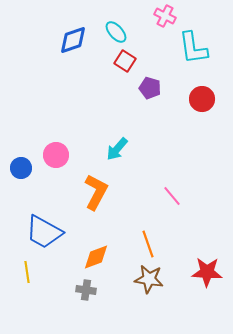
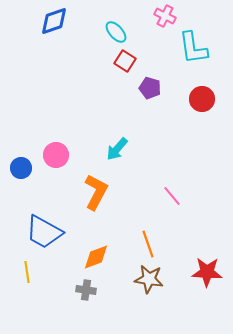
blue diamond: moved 19 px left, 19 px up
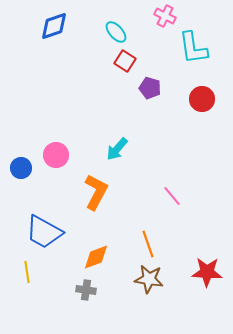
blue diamond: moved 5 px down
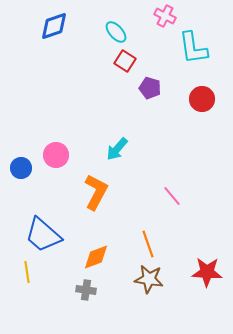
blue trapezoid: moved 1 px left, 3 px down; rotated 12 degrees clockwise
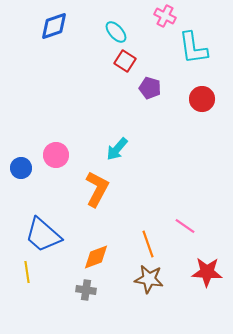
orange L-shape: moved 1 px right, 3 px up
pink line: moved 13 px right, 30 px down; rotated 15 degrees counterclockwise
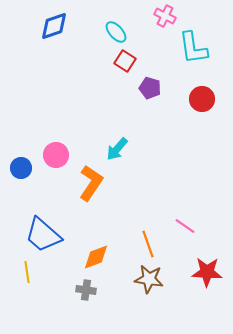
orange L-shape: moved 6 px left, 6 px up; rotated 6 degrees clockwise
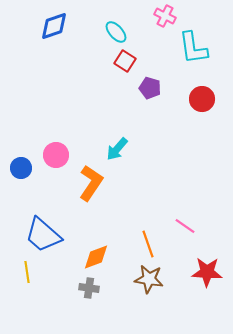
gray cross: moved 3 px right, 2 px up
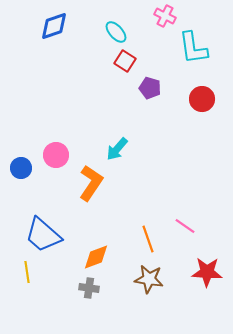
orange line: moved 5 px up
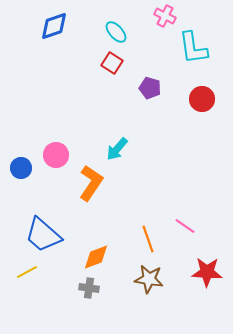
red square: moved 13 px left, 2 px down
yellow line: rotated 70 degrees clockwise
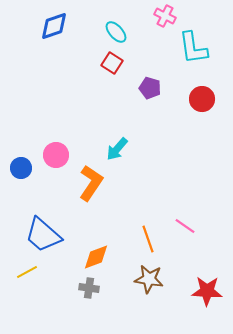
red star: moved 19 px down
